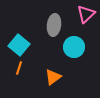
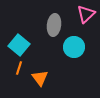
orange triangle: moved 13 px left, 1 px down; rotated 30 degrees counterclockwise
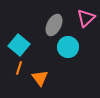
pink triangle: moved 4 px down
gray ellipse: rotated 20 degrees clockwise
cyan circle: moved 6 px left
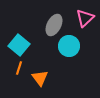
pink triangle: moved 1 px left
cyan circle: moved 1 px right, 1 px up
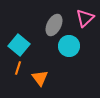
orange line: moved 1 px left
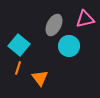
pink triangle: moved 1 px down; rotated 30 degrees clockwise
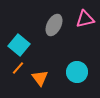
cyan circle: moved 8 px right, 26 px down
orange line: rotated 24 degrees clockwise
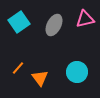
cyan square: moved 23 px up; rotated 15 degrees clockwise
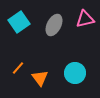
cyan circle: moved 2 px left, 1 px down
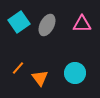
pink triangle: moved 3 px left, 5 px down; rotated 12 degrees clockwise
gray ellipse: moved 7 px left
